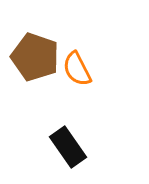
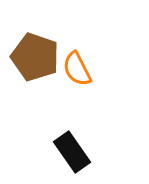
black rectangle: moved 4 px right, 5 px down
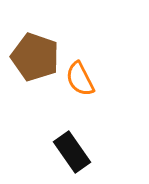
orange semicircle: moved 3 px right, 10 px down
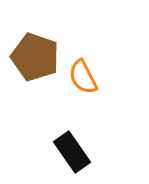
orange semicircle: moved 3 px right, 2 px up
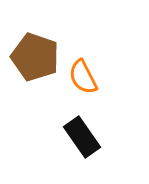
black rectangle: moved 10 px right, 15 px up
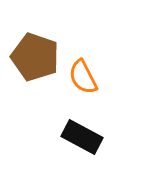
black rectangle: rotated 27 degrees counterclockwise
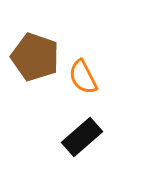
black rectangle: rotated 69 degrees counterclockwise
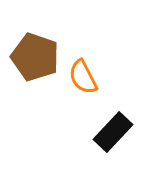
black rectangle: moved 31 px right, 5 px up; rotated 6 degrees counterclockwise
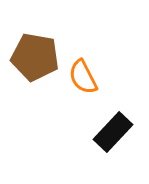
brown pentagon: rotated 9 degrees counterclockwise
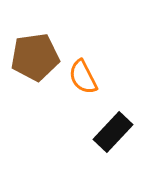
brown pentagon: rotated 18 degrees counterclockwise
